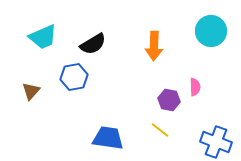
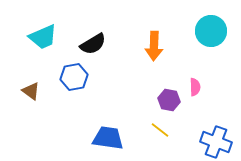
brown triangle: rotated 36 degrees counterclockwise
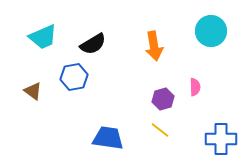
orange arrow: rotated 12 degrees counterclockwise
brown triangle: moved 2 px right
purple hexagon: moved 6 px left, 1 px up; rotated 25 degrees counterclockwise
blue cross: moved 5 px right, 3 px up; rotated 20 degrees counterclockwise
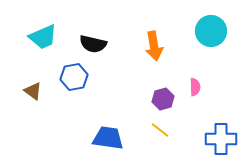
black semicircle: rotated 44 degrees clockwise
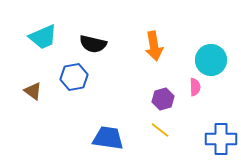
cyan circle: moved 29 px down
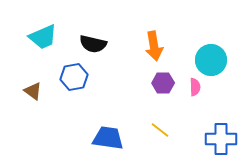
purple hexagon: moved 16 px up; rotated 15 degrees clockwise
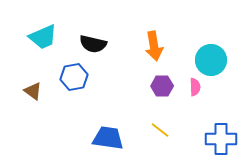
purple hexagon: moved 1 px left, 3 px down
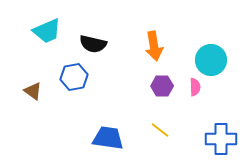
cyan trapezoid: moved 4 px right, 6 px up
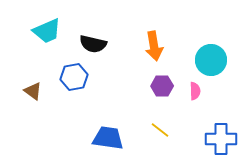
pink semicircle: moved 4 px down
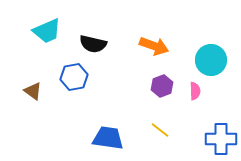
orange arrow: rotated 60 degrees counterclockwise
purple hexagon: rotated 20 degrees counterclockwise
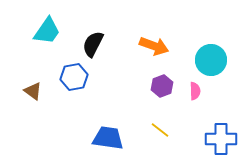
cyan trapezoid: rotated 32 degrees counterclockwise
black semicircle: rotated 104 degrees clockwise
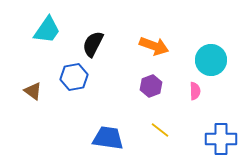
cyan trapezoid: moved 1 px up
purple hexagon: moved 11 px left
